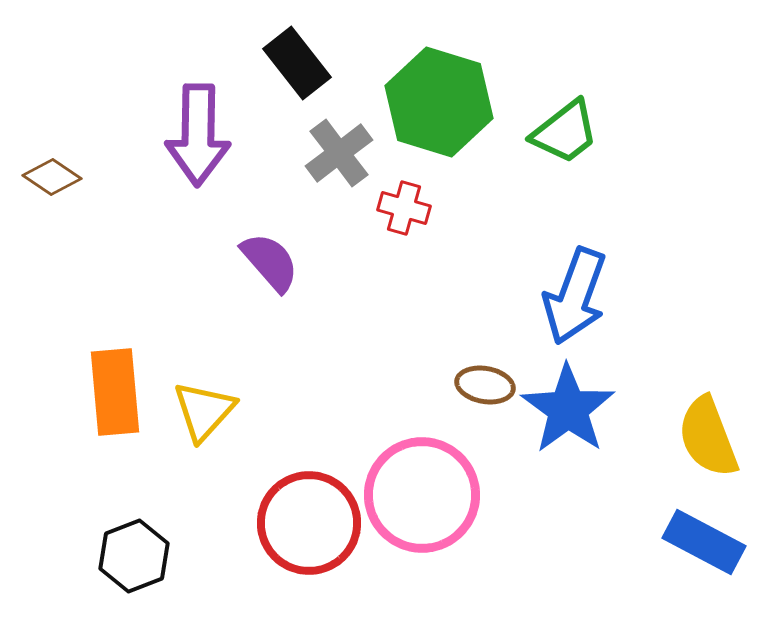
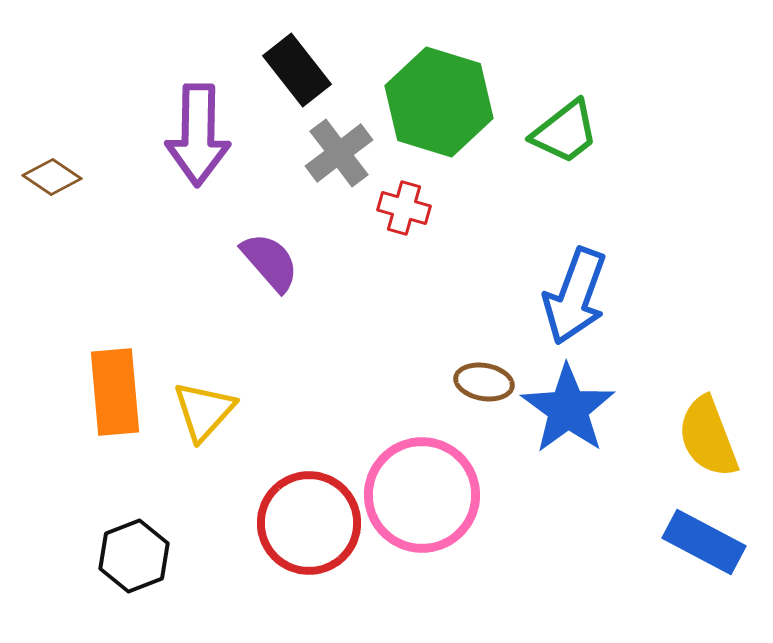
black rectangle: moved 7 px down
brown ellipse: moved 1 px left, 3 px up
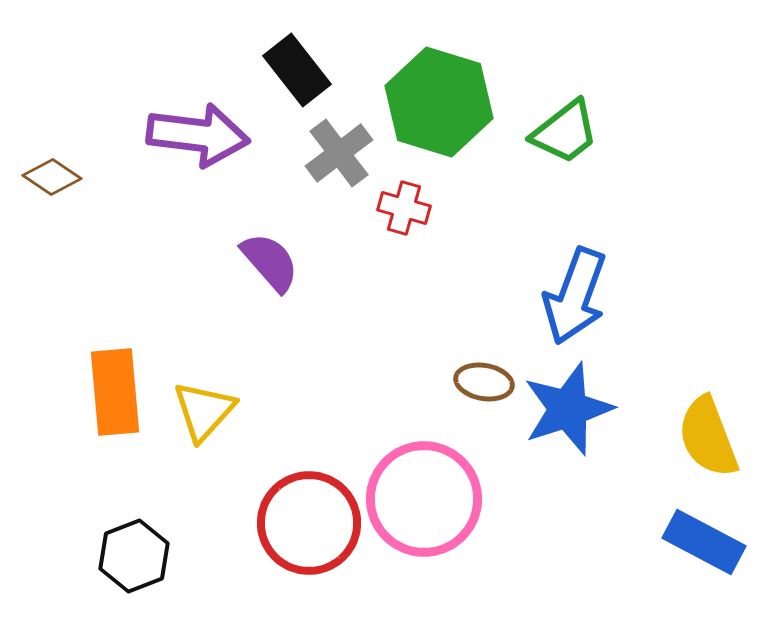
purple arrow: rotated 84 degrees counterclockwise
blue star: rotated 18 degrees clockwise
pink circle: moved 2 px right, 4 px down
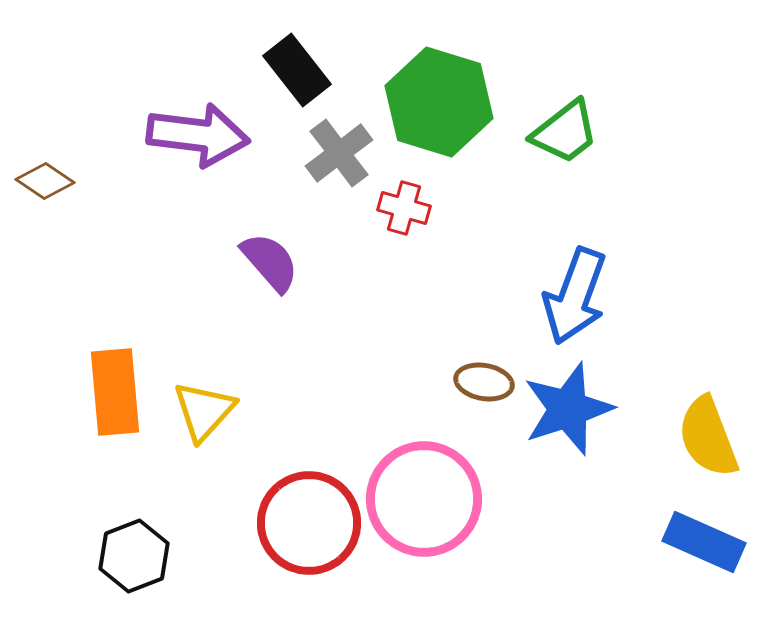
brown diamond: moved 7 px left, 4 px down
blue rectangle: rotated 4 degrees counterclockwise
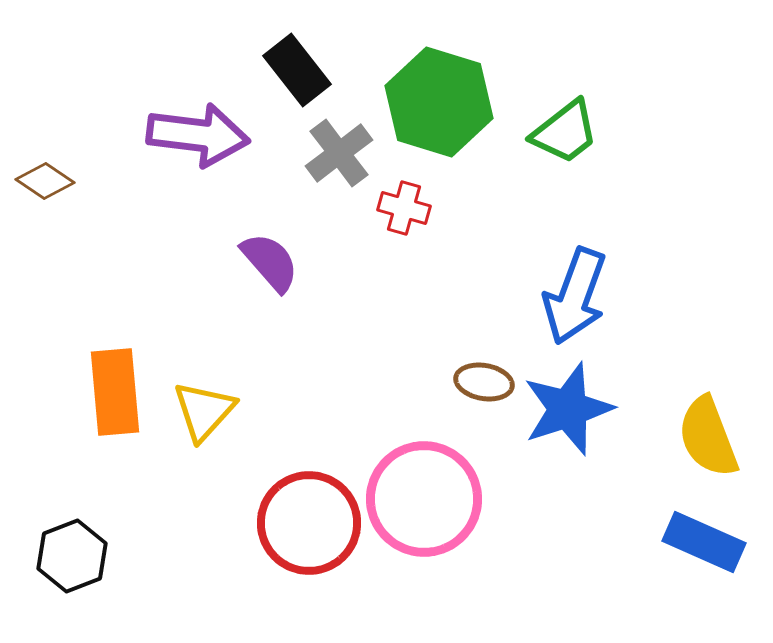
black hexagon: moved 62 px left
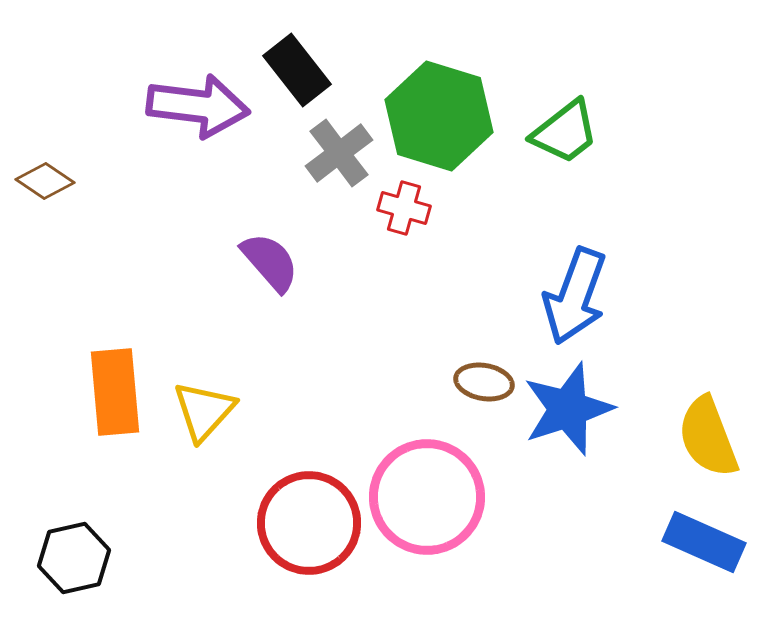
green hexagon: moved 14 px down
purple arrow: moved 29 px up
pink circle: moved 3 px right, 2 px up
black hexagon: moved 2 px right, 2 px down; rotated 8 degrees clockwise
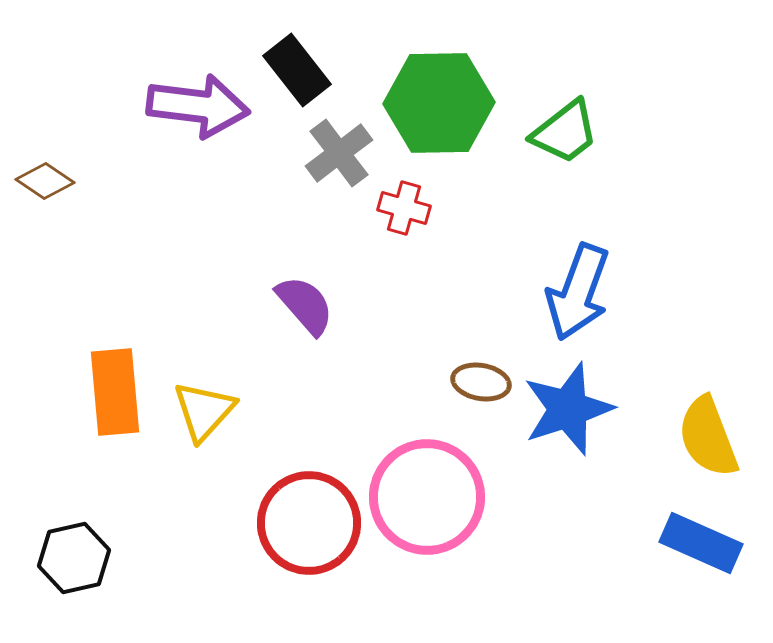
green hexagon: moved 13 px up; rotated 18 degrees counterclockwise
purple semicircle: moved 35 px right, 43 px down
blue arrow: moved 3 px right, 4 px up
brown ellipse: moved 3 px left
blue rectangle: moved 3 px left, 1 px down
